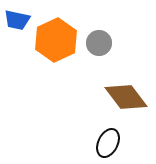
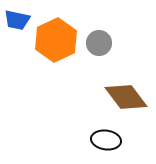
black ellipse: moved 2 px left, 3 px up; rotated 72 degrees clockwise
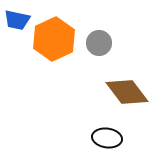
orange hexagon: moved 2 px left, 1 px up
brown diamond: moved 1 px right, 5 px up
black ellipse: moved 1 px right, 2 px up
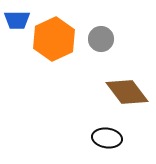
blue trapezoid: rotated 12 degrees counterclockwise
gray circle: moved 2 px right, 4 px up
